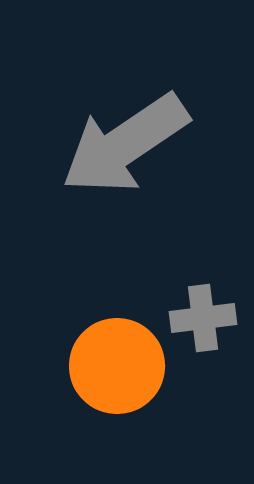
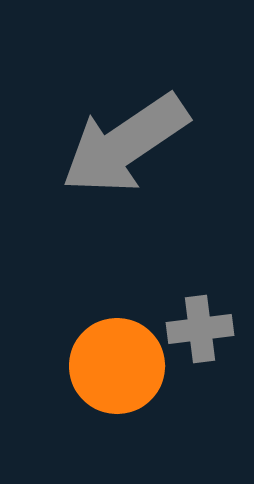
gray cross: moved 3 px left, 11 px down
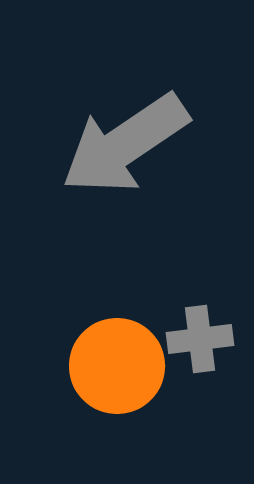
gray cross: moved 10 px down
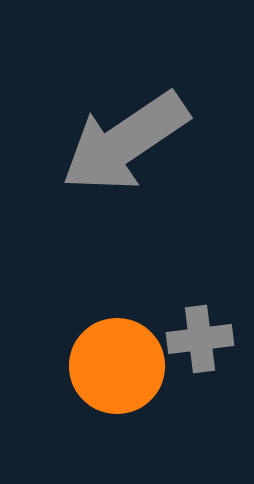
gray arrow: moved 2 px up
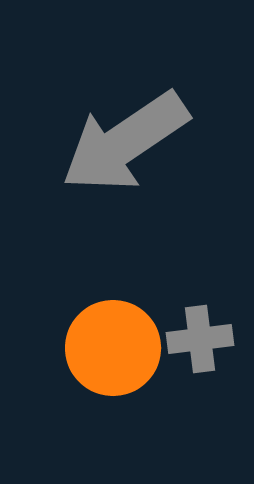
orange circle: moved 4 px left, 18 px up
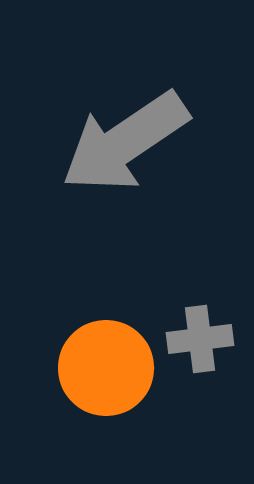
orange circle: moved 7 px left, 20 px down
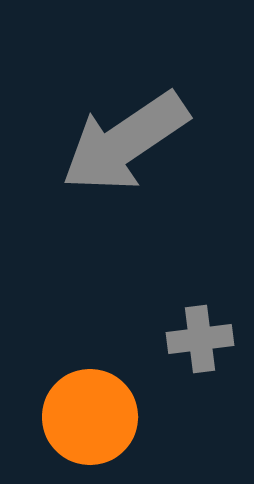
orange circle: moved 16 px left, 49 px down
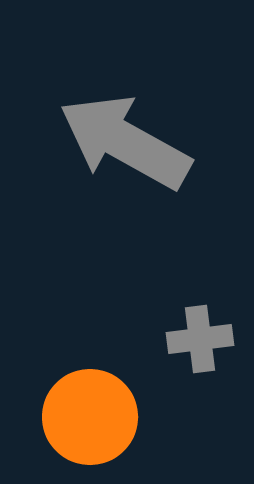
gray arrow: rotated 63 degrees clockwise
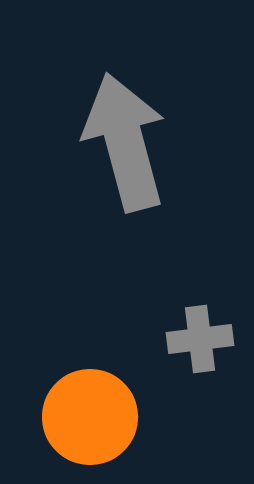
gray arrow: rotated 46 degrees clockwise
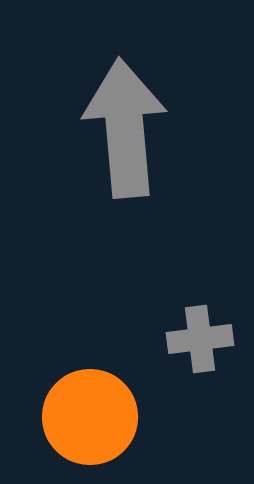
gray arrow: moved 14 px up; rotated 10 degrees clockwise
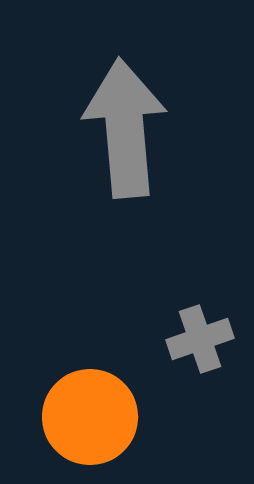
gray cross: rotated 12 degrees counterclockwise
